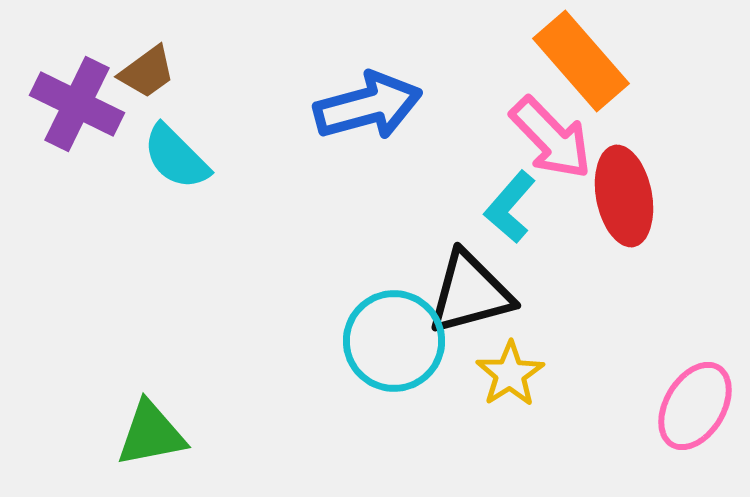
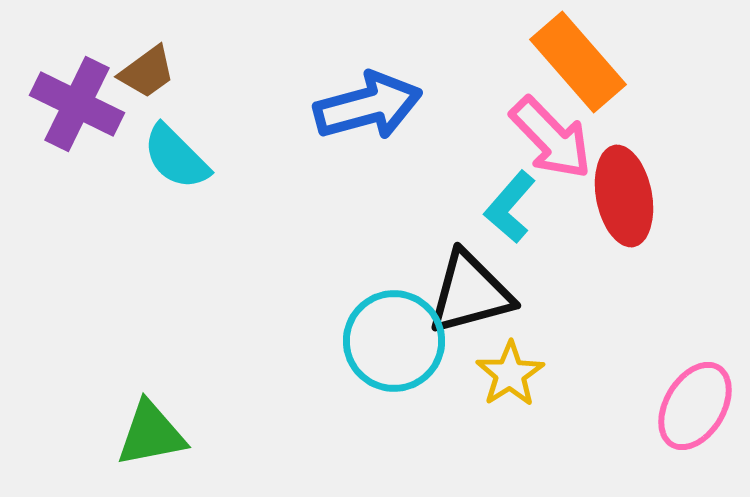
orange rectangle: moved 3 px left, 1 px down
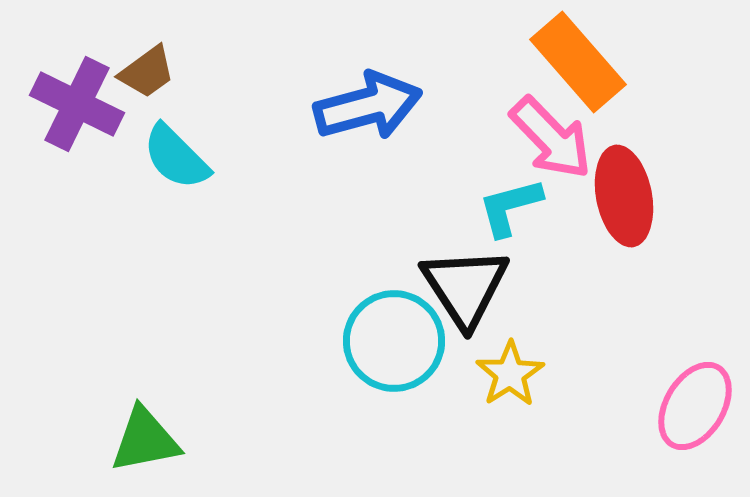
cyan L-shape: rotated 34 degrees clockwise
black triangle: moved 5 px left, 6 px up; rotated 48 degrees counterclockwise
green triangle: moved 6 px left, 6 px down
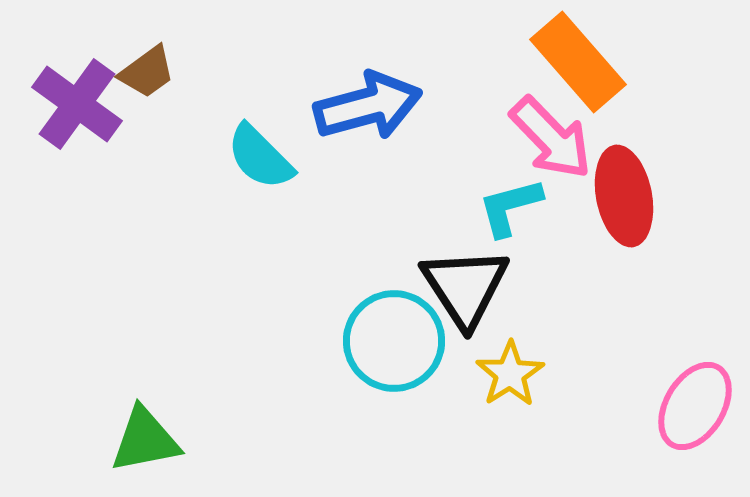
purple cross: rotated 10 degrees clockwise
cyan semicircle: moved 84 px right
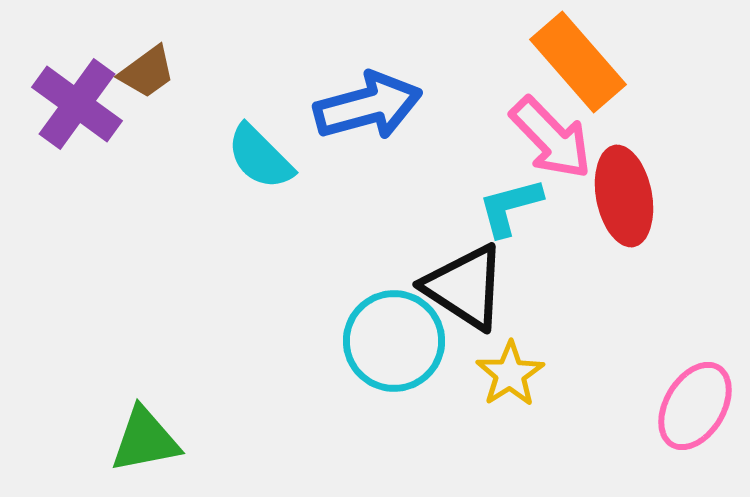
black triangle: rotated 24 degrees counterclockwise
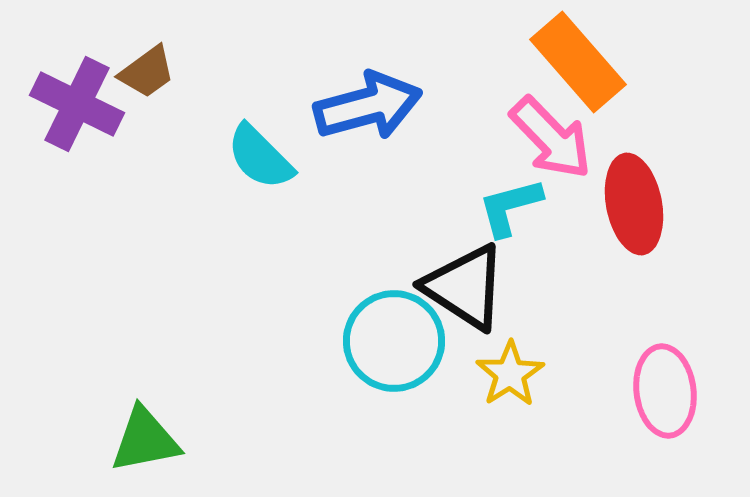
purple cross: rotated 10 degrees counterclockwise
red ellipse: moved 10 px right, 8 px down
pink ellipse: moved 30 px left, 15 px up; rotated 38 degrees counterclockwise
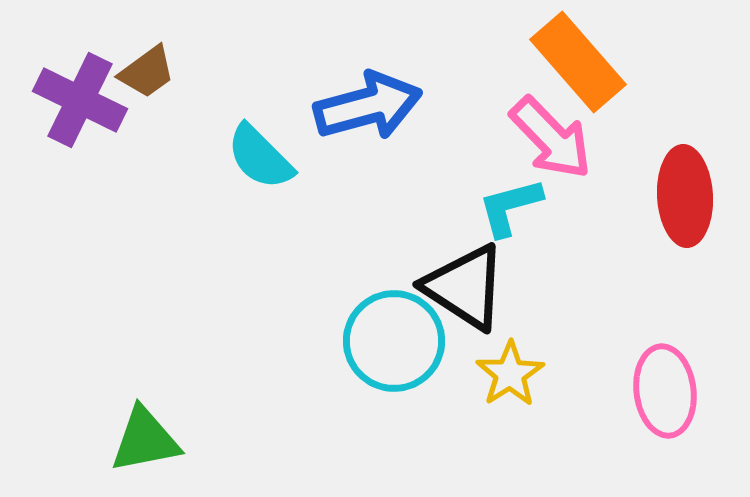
purple cross: moved 3 px right, 4 px up
red ellipse: moved 51 px right, 8 px up; rotated 8 degrees clockwise
